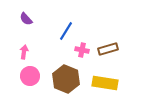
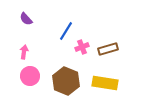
pink cross: moved 3 px up; rotated 32 degrees counterclockwise
brown hexagon: moved 2 px down
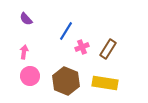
brown rectangle: rotated 42 degrees counterclockwise
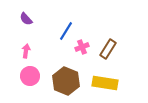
pink arrow: moved 2 px right, 1 px up
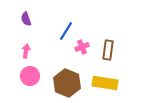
purple semicircle: rotated 24 degrees clockwise
brown rectangle: moved 1 px down; rotated 24 degrees counterclockwise
brown hexagon: moved 1 px right, 2 px down
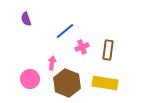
blue line: moved 1 px left; rotated 18 degrees clockwise
pink arrow: moved 26 px right, 12 px down
pink circle: moved 3 px down
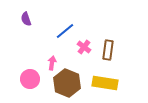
pink cross: moved 2 px right; rotated 32 degrees counterclockwise
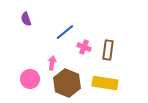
blue line: moved 1 px down
pink cross: rotated 16 degrees counterclockwise
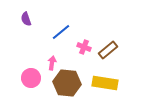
blue line: moved 4 px left
brown rectangle: rotated 42 degrees clockwise
pink circle: moved 1 px right, 1 px up
brown hexagon: rotated 16 degrees counterclockwise
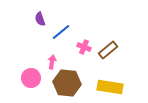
purple semicircle: moved 14 px right
pink arrow: moved 1 px up
yellow rectangle: moved 5 px right, 4 px down
